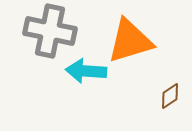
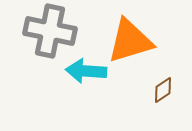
brown diamond: moved 7 px left, 6 px up
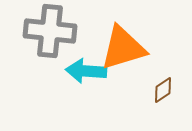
gray cross: rotated 6 degrees counterclockwise
orange triangle: moved 7 px left, 7 px down
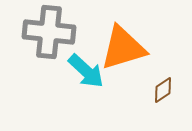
gray cross: moved 1 px left, 1 px down
cyan arrow: rotated 141 degrees counterclockwise
